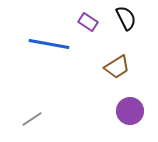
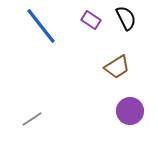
purple rectangle: moved 3 px right, 2 px up
blue line: moved 8 px left, 18 px up; rotated 42 degrees clockwise
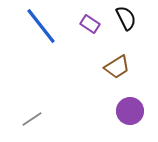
purple rectangle: moved 1 px left, 4 px down
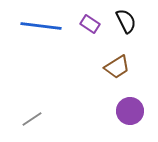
black semicircle: moved 3 px down
blue line: rotated 45 degrees counterclockwise
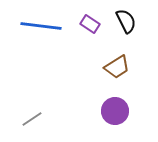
purple circle: moved 15 px left
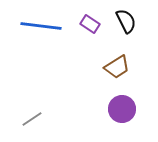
purple circle: moved 7 px right, 2 px up
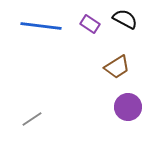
black semicircle: moved 1 px left, 2 px up; rotated 35 degrees counterclockwise
purple circle: moved 6 px right, 2 px up
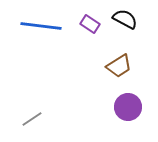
brown trapezoid: moved 2 px right, 1 px up
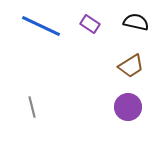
black semicircle: moved 11 px right, 3 px down; rotated 15 degrees counterclockwise
blue line: rotated 18 degrees clockwise
brown trapezoid: moved 12 px right
gray line: moved 12 px up; rotated 70 degrees counterclockwise
